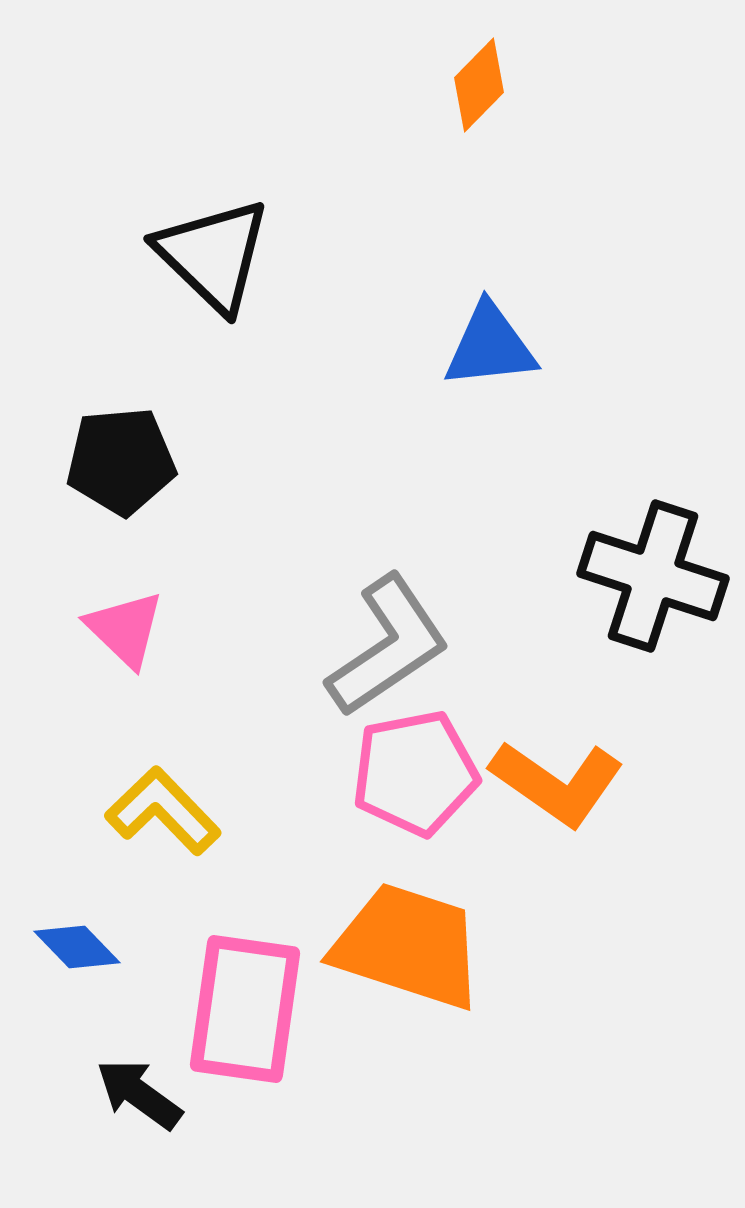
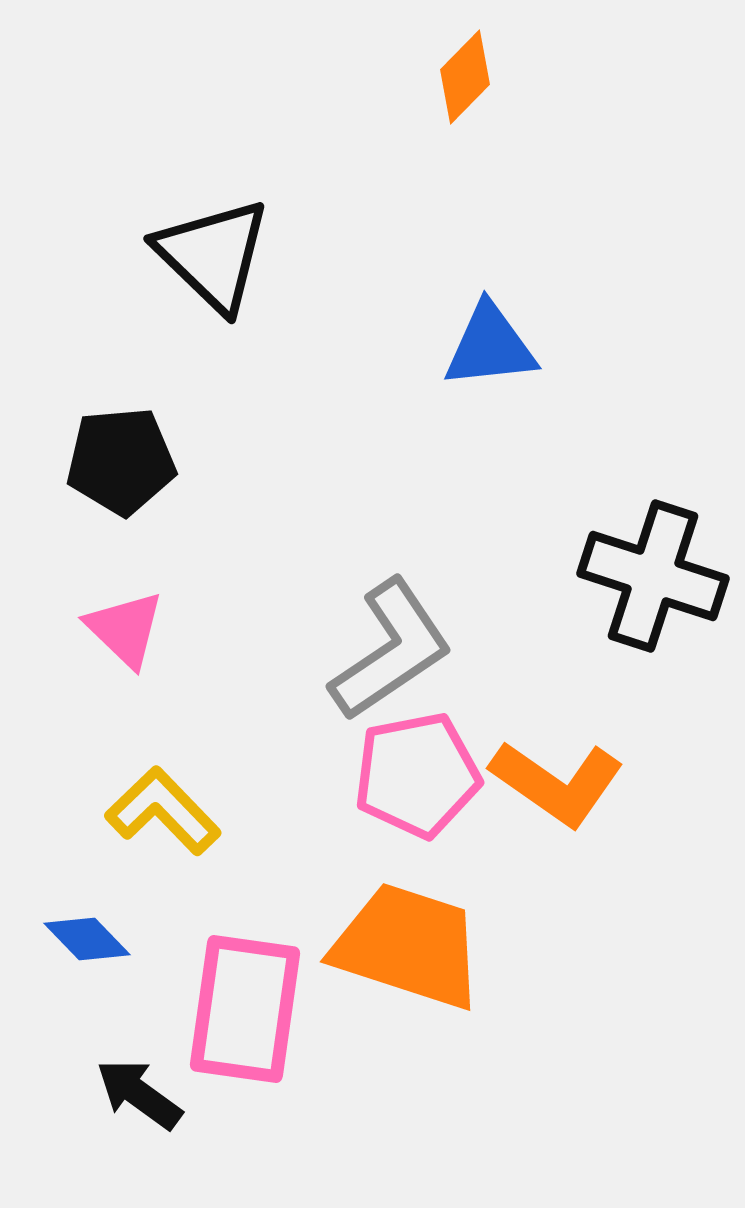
orange diamond: moved 14 px left, 8 px up
gray L-shape: moved 3 px right, 4 px down
pink pentagon: moved 2 px right, 2 px down
blue diamond: moved 10 px right, 8 px up
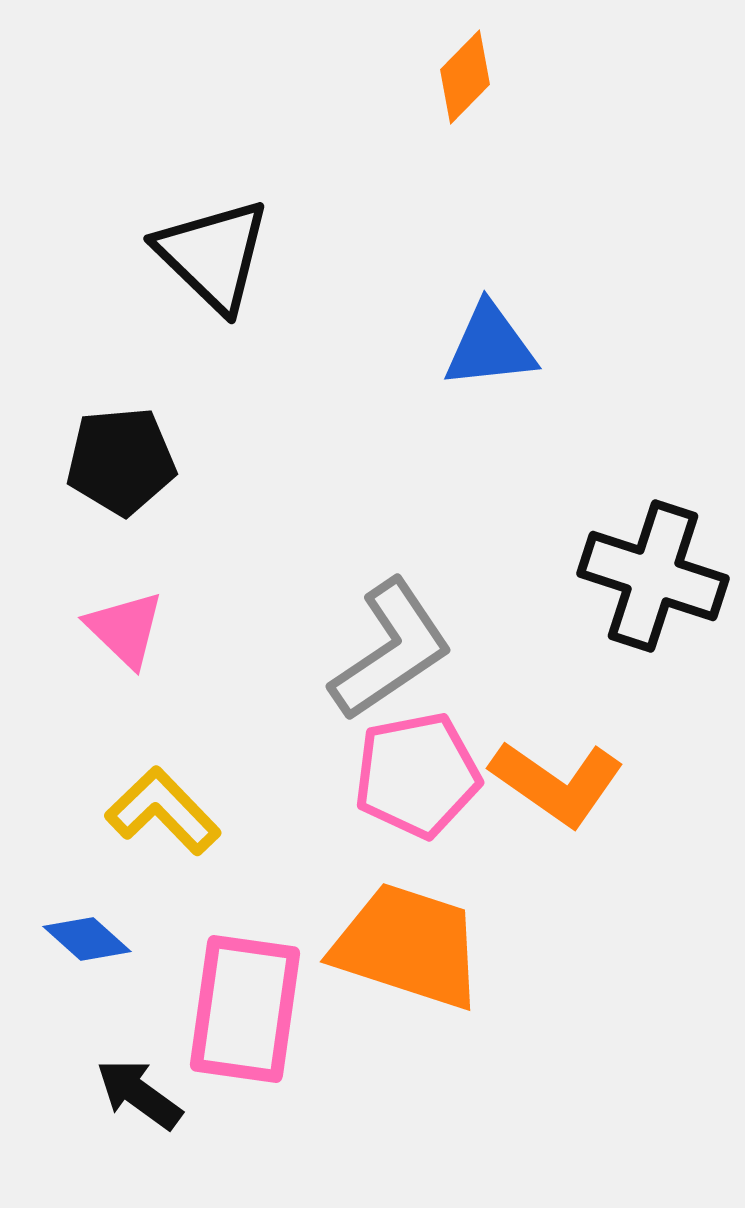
blue diamond: rotated 4 degrees counterclockwise
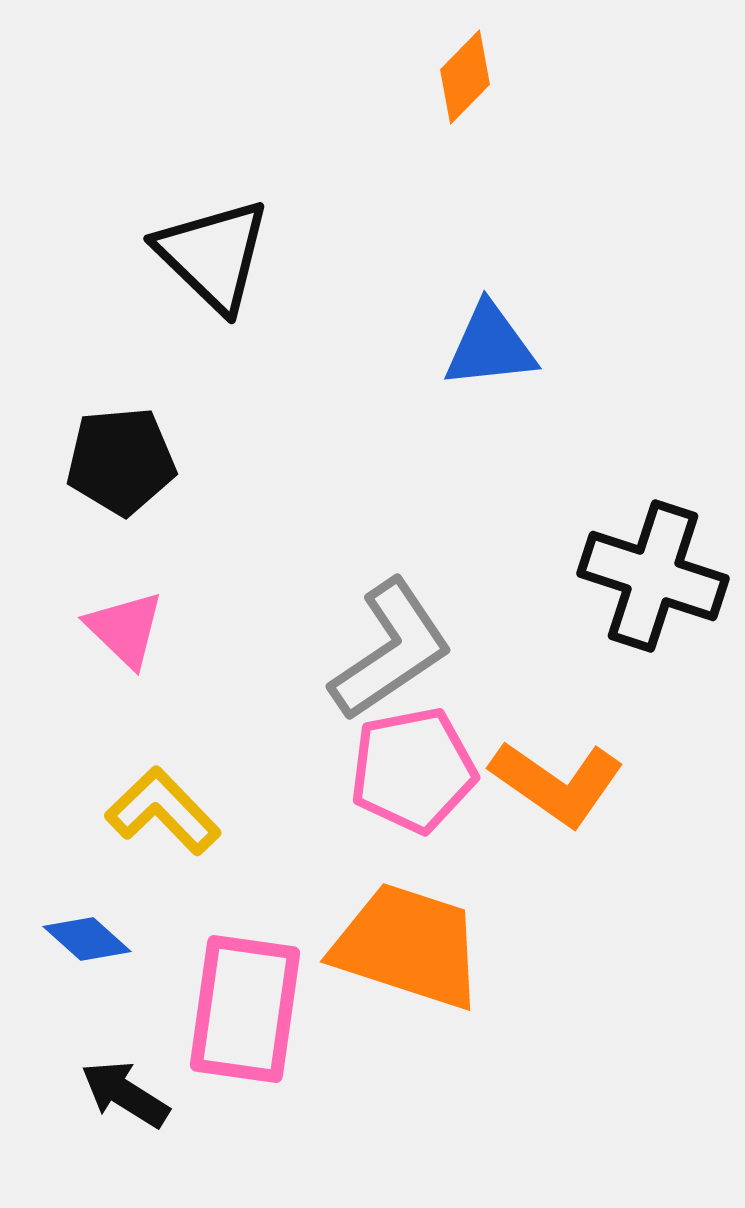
pink pentagon: moved 4 px left, 5 px up
black arrow: moved 14 px left; rotated 4 degrees counterclockwise
